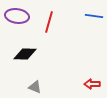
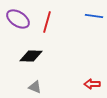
purple ellipse: moved 1 px right, 3 px down; rotated 25 degrees clockwise
red line: moved 2 px left
black diamond: moved 6 px right, 2 px down
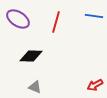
red line: moved 9 px right
red arrow: moved 3 px right, 1 px down; rotated 28 degrees counterclockwise
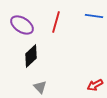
purple ellipse: moved 4 px right, 6 px down
black diamond: rotated 45 degrees counterclockwise
gray triangle: moved 5 px right; rotated 24 degrees clockwise
